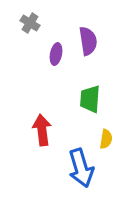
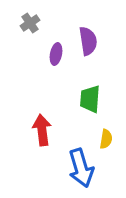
gray cross: rotated 24 degrees clockwise
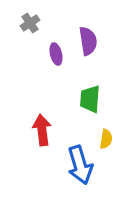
purple ellipse: rotated 25 degrees counterclockwise
blue arrow: moved 1 px left, 3 px up
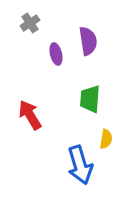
red arrow: moved 12 px left, 15 px up; rotated 24 degrees counterclockwise
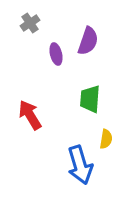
purple semicircle: rotated 28 degrees clockwise
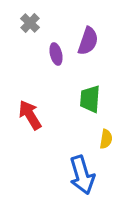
gray cross: rotated 12 degrees counterclockwise
blue arrow: moved 2 px right, 10 px down
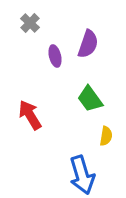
purple semicircle: moved 3 px down
purple ellipse: moved 1 px left, 2 px down
green trapezoid: rotated 40 degrees counterclockwise
yellow semicircle: moved 3 px up
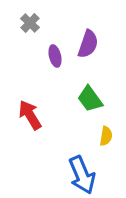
blue arrow: rotated 6 degrees counterclockwise
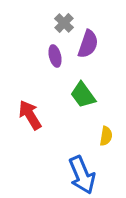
gray cross: moved 34 px right
green trapezoid: moved 7 px left, 4 px up
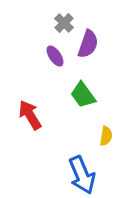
purple ellipse: rotated 20 degrees counterclockwise
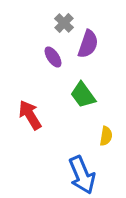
purple ellipse: moved 2 px left, 1 px down
